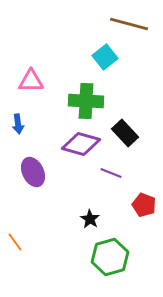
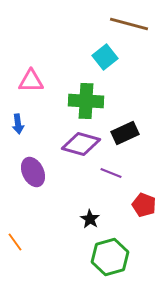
black rectangle: rotated 72 degrees counterclockwise
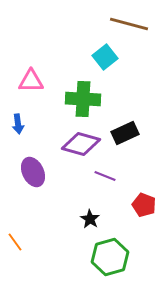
green cross: moved 3 px left, 2 px up
purple line: moved 6 px left, 3 px down
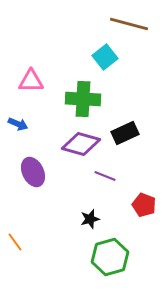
blue arrow: rotated 60 degrees counterclockwise
black star: rotated 24 degrees clockwise
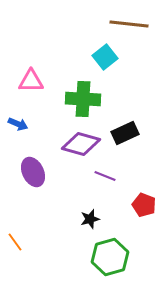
brown line: rotated 9 degrees counterclockwise
